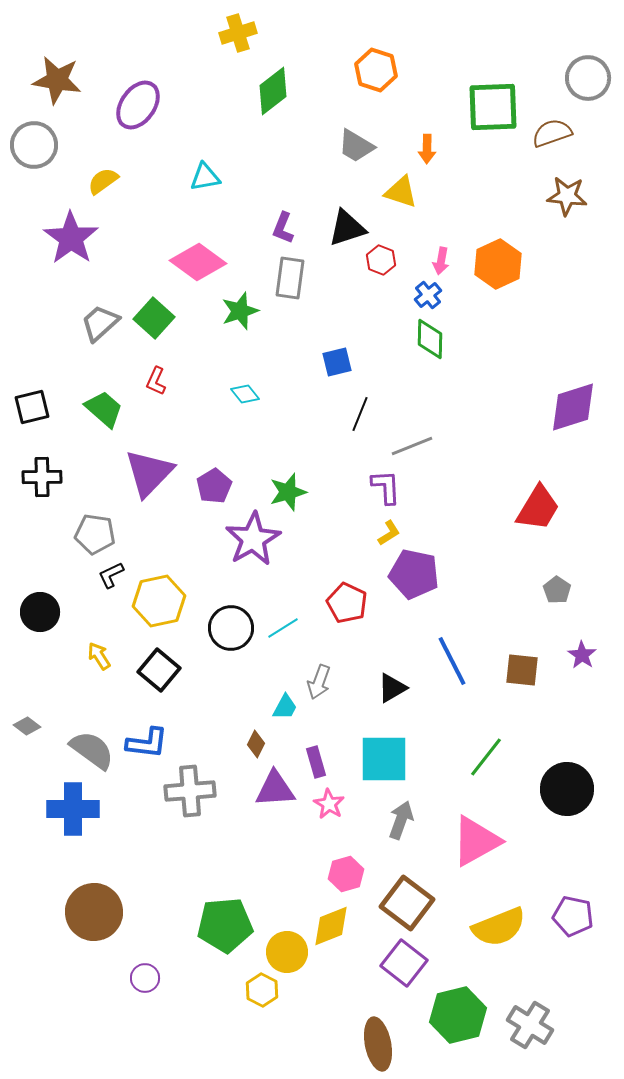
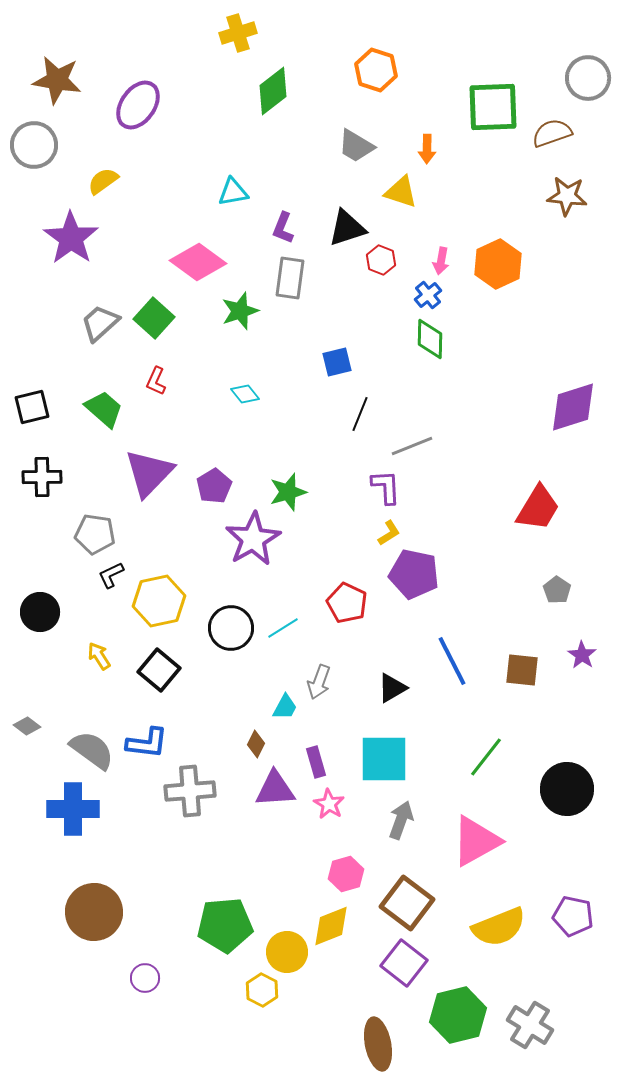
cyan triangle at (205, 177): moved 28 px right, 15 px down
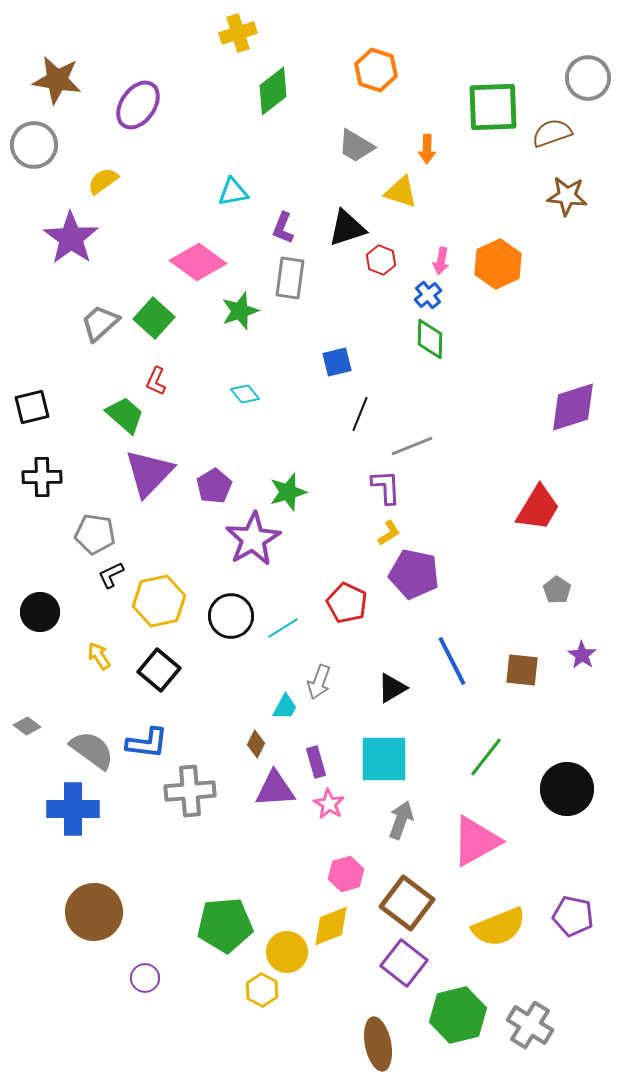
green trapezoid at (104, 409): moved 21 px right, 6 px down
black circle at (231, 628): moved 12 px up
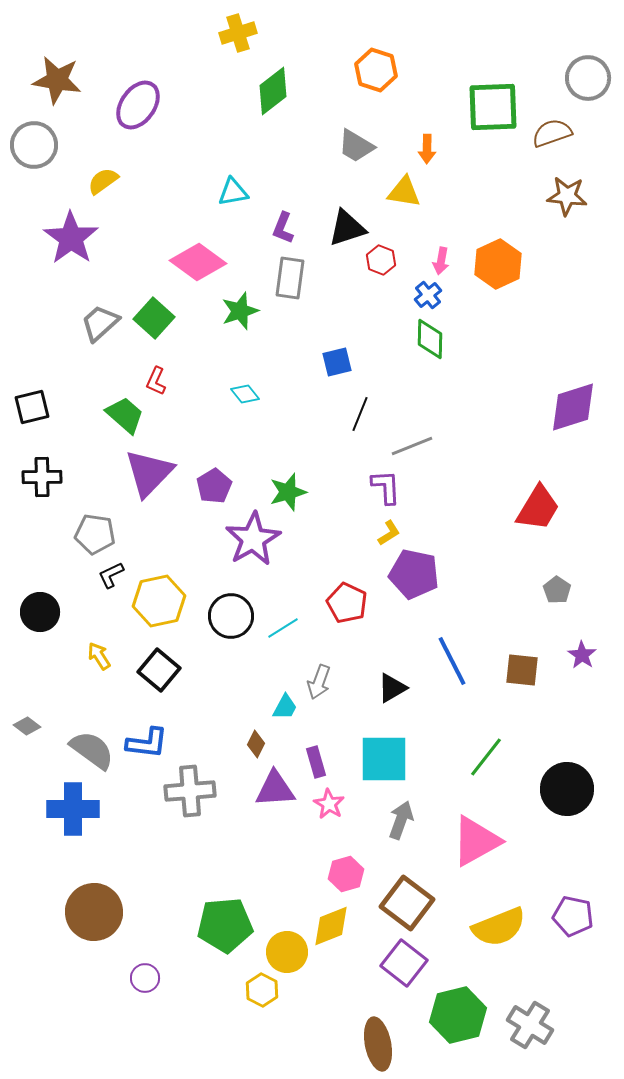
yellow triangle at (401, 192): moved 3 px right; rotated 9 degrees counterclockwise
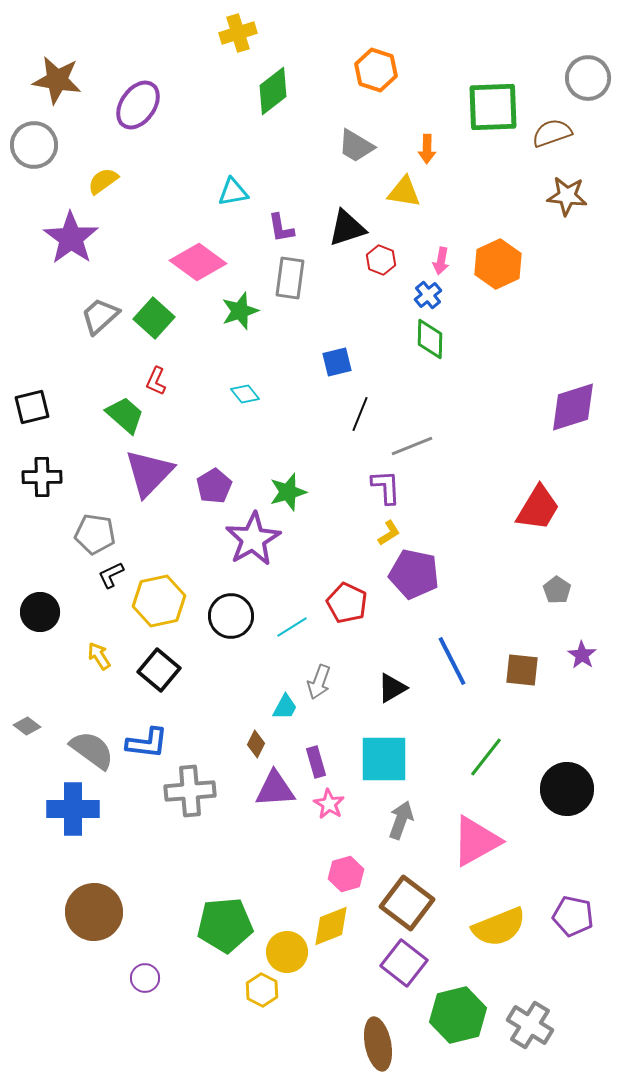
purple L-shape at (283, 228): moved 2 px left; rotated 32 degrees counterclockwise
gray trapezoid at (100, 323): moved 7 px up
cyan line at (283, 628): moved 9 px right, 1 px up
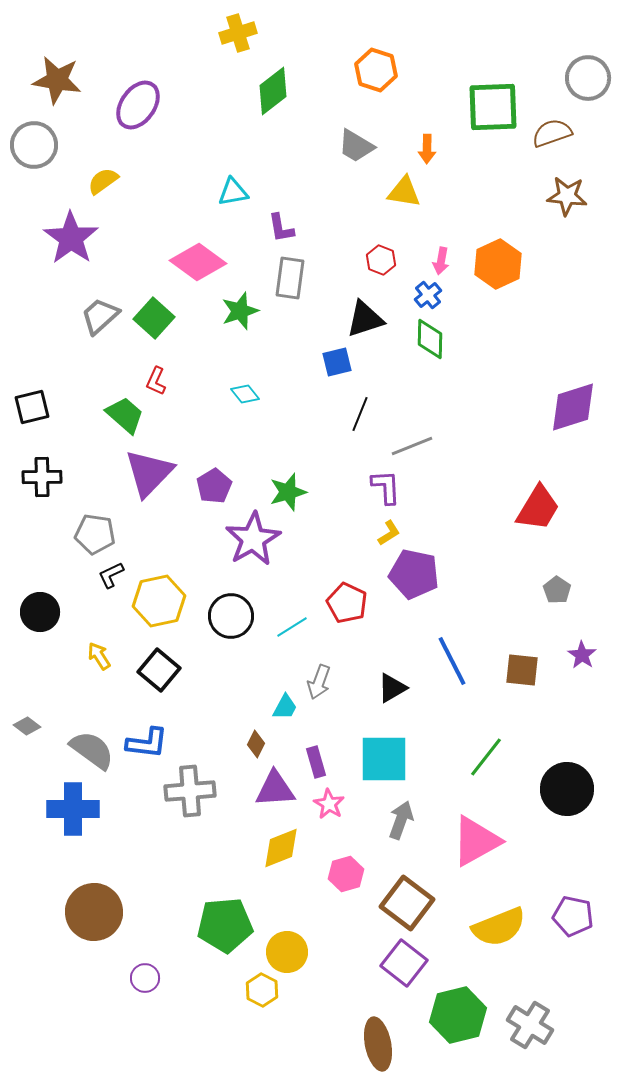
black triangle at (347, 228): moved 18 px right, 91 px down
yellow diamond at (331, 926): moved 50 px left, 78 px up
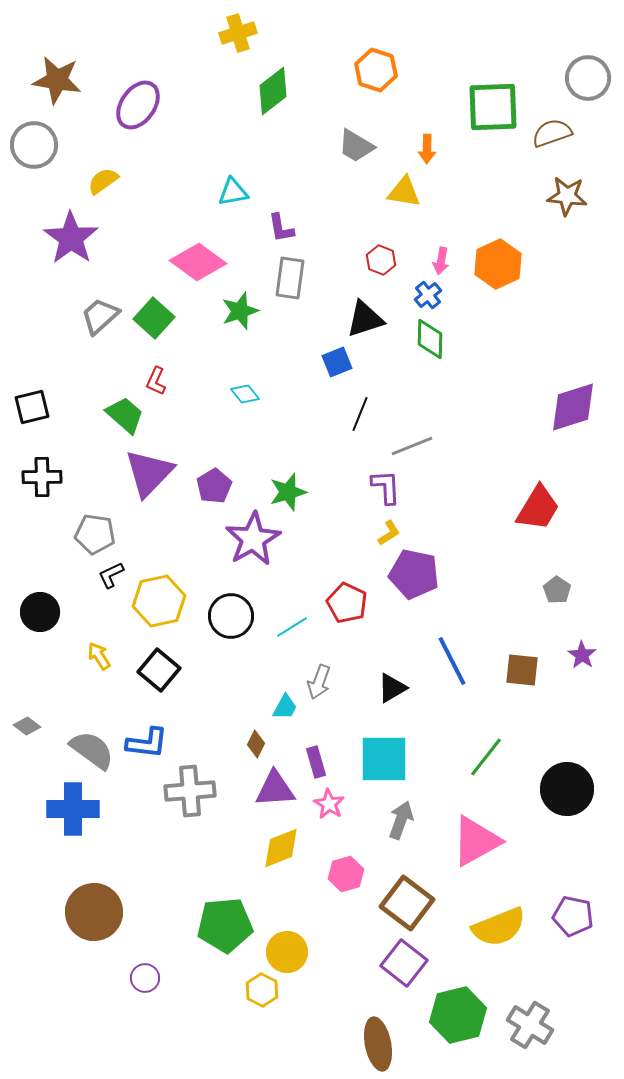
blue square at (337, 362): rotated 8 degrees counterclockwise
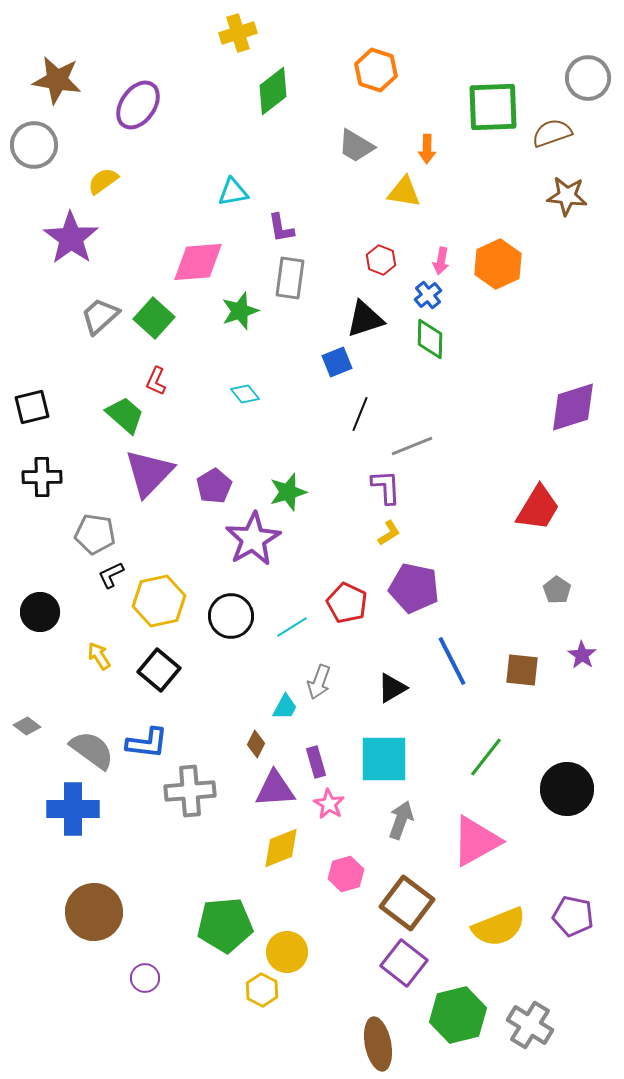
pink diamond at (198, 262): rotated 40 degrees counterclockwise
purple pentagon at (414, 574): moved 14 px down
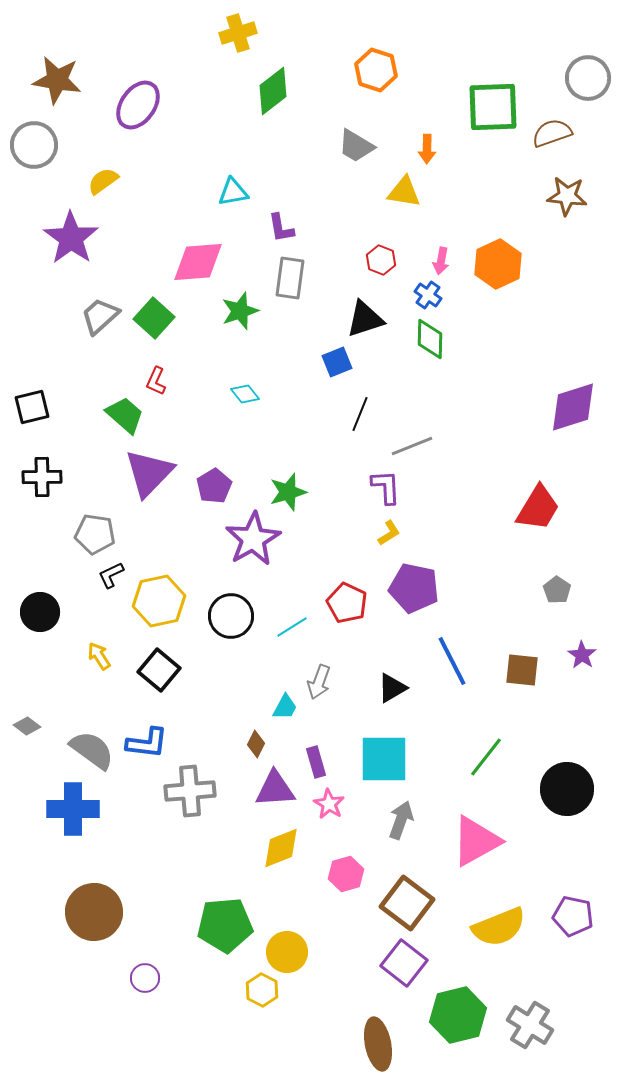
blue cross at (428, 295): rotated 16 degrees counterclockwise
